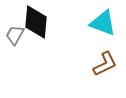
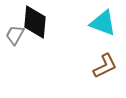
black diamond: moved 1 px left
brown L-shape: moved 2 px down
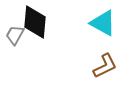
cyan triangle: rotated 8 degrees clockwise
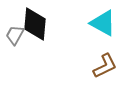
black diamond: moved 2 px down
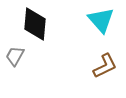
cyan triangle: moved 2 px left, 3 px up; rotated 20 degrees clockwise
gray trapezoid: moved 21 px down
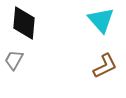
black diamond: moved 11 px left, 1 px up
gray trapezoid: moved 1 px left, 4 px down
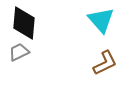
gray trapezoid: moved 5 px right, 8 px up; rotated 35 degrees clockwise
brown L-shape: moved 3 px up
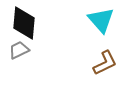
gray trapezoid: moved 2 px up
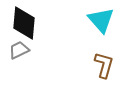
brown L-shape: moved 1 px left, 2 px down; rotated 48 degrees counterclockwise
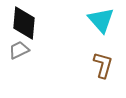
brown L-shape: moved 1 px left
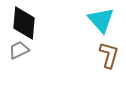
brown L-shape: moved 6 px right, 10 px up
